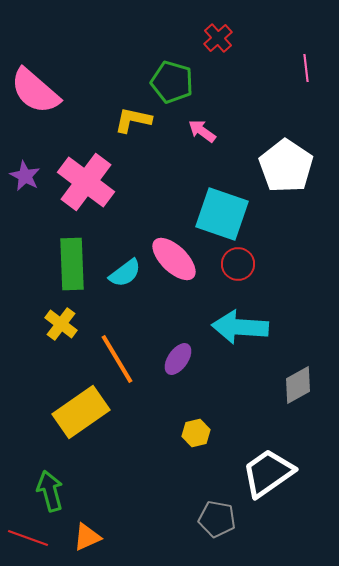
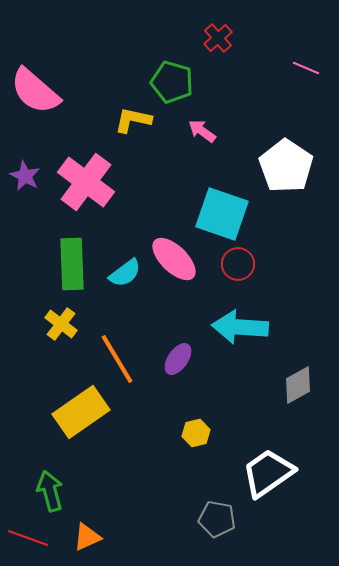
pink line: rotated 60 degrees counterclockwise
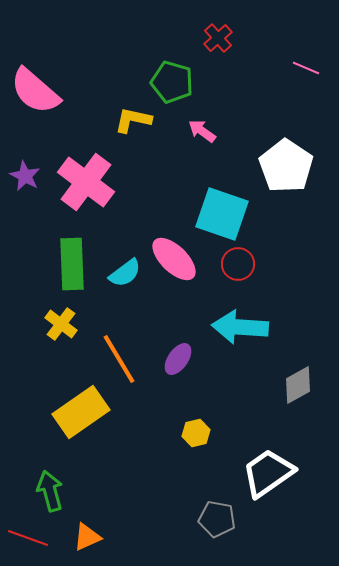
orange line: moved 2 px right
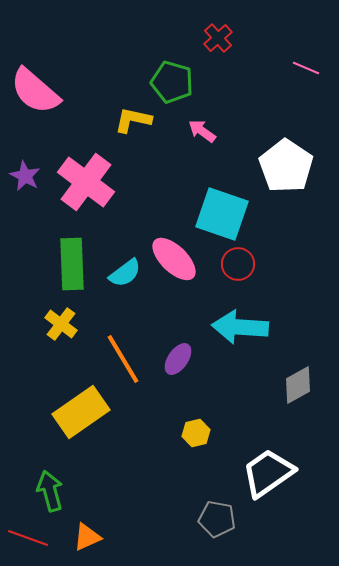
orange line: moved 4 px right
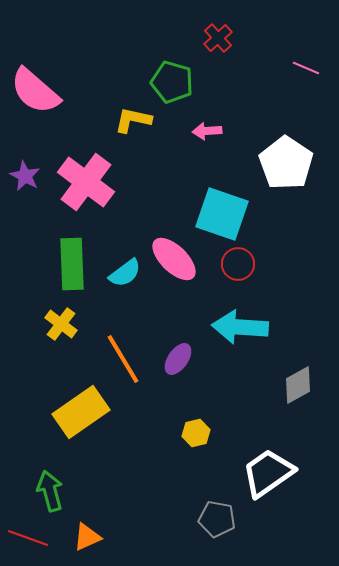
pink arrow: moved 5 px right; rotated 40 degrees counterclockwise
white pentagon: moved 3 px up
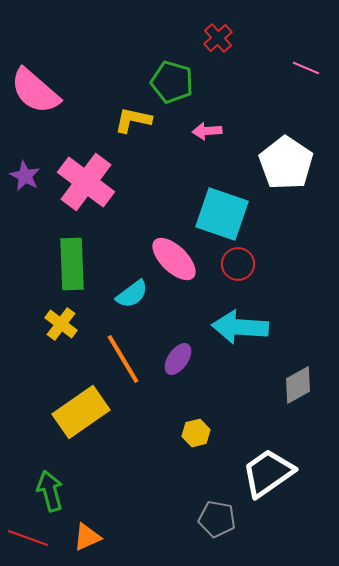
cyan semicircle: moved 7 px right, 21 px down
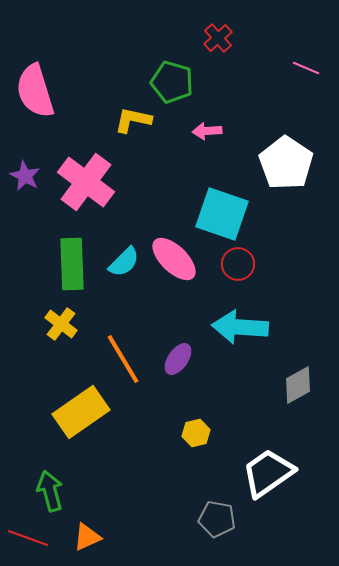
pink semicircle: rotated 32 degrees clockwise
cyan semicircle: moved 8 px left, 32 px up; rotated 8 degrees counterclockwise
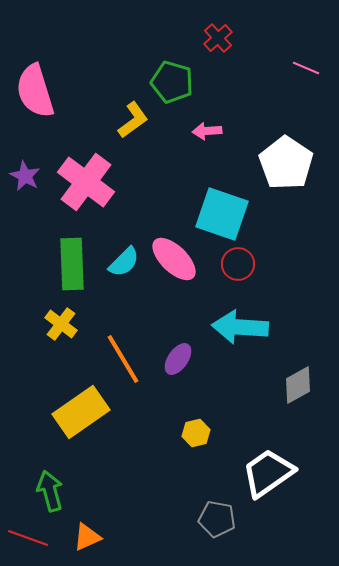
yellow L-shape: rotated 132 degrees clockwise
